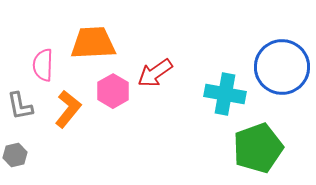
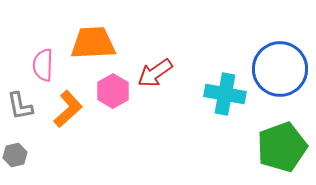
blue circle: moved 2 px left, 2 px down
orange L-shape: rotated 9 degrees clockwise
green pentagon: moved 24 px right, 1 px up
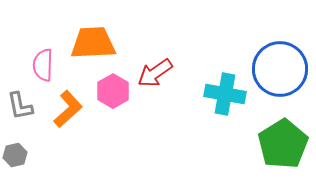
green pentagon: moved 1 px right, 3 px up; rotated 12 degrees counterclockwise
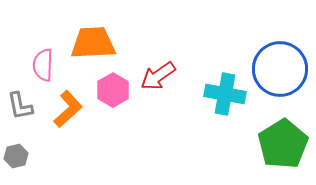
red arrow: moved 3 px right, 3 px down
pink hexagon: moved 1 px up
gray hexagon: moved 1 px right, 1 px down
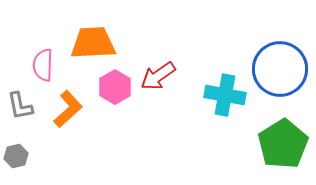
pink hexagon: moved 2 px right, 3 px up
cyan cross: moved 1 px down
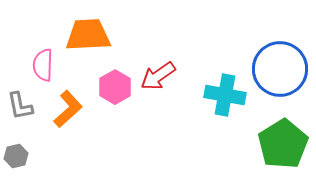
orange trapezoid: moved 5 px left, 8 px up
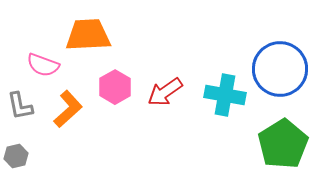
pink semicircle: rotated 72 degrees counterclockwise
red arrow: moved 7 px right, 16 px down
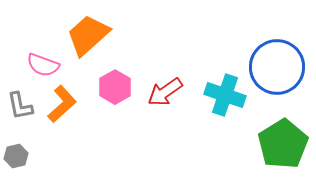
orange trapezoid: rotated 39 degrees counterclockwise
blue circle: moved 3 px left, 2 px up
cyan cross: rotated 9 degrees clockwise
orange L-shape: moved 6 px left, 5 px up
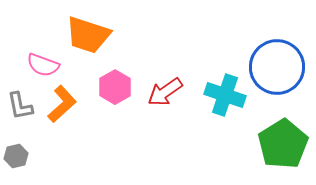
orange trapezoid: rotated 120 degrees counterclockwise
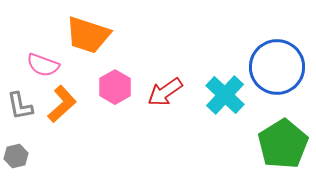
cyan cross: rotated 24 degrees clockwise
